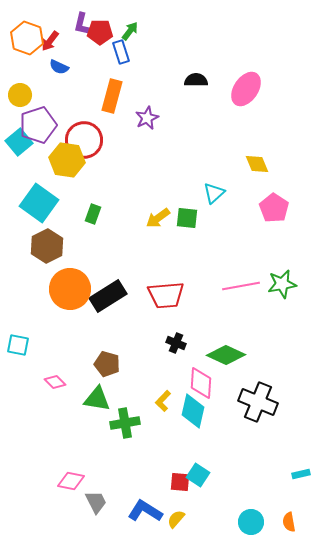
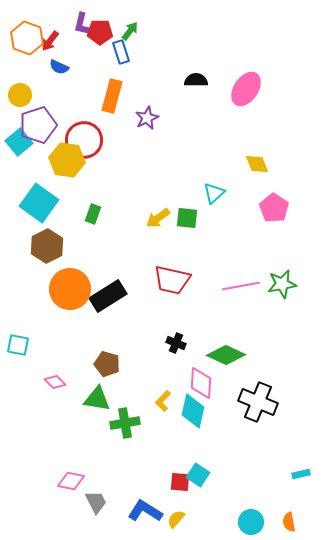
red trapezoid at (166, 295): moved 6 px right, 15 px up; rotated 18 degrees clockwise
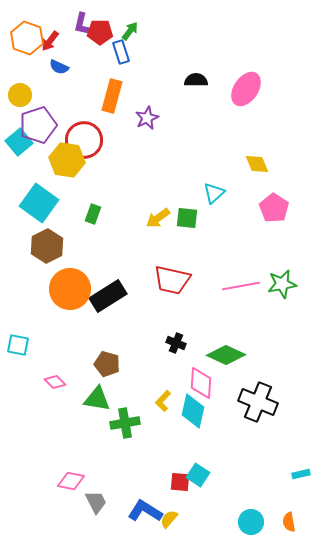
yellow semicircle at (176, 519): moved 7 px left
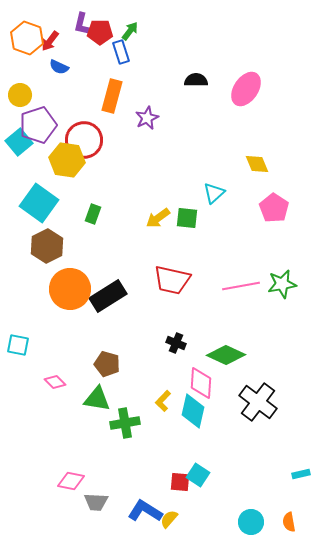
black cross at (258, 402): rotated 15 degrees clockwise
gray trapezoid at (96, 502): rotated 120 degrees clockwise
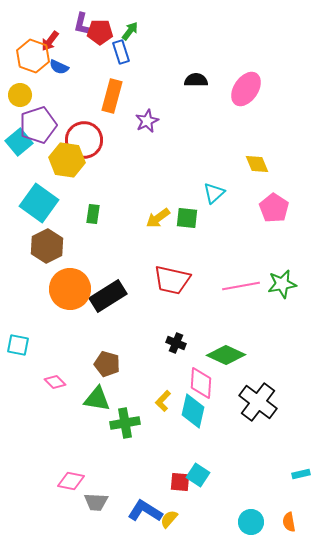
orange hexagon at (27, 38): moved 6 px right, 18 px down
purple star at (147, 118): moved 3 px down
green rectangle at (93, 214): rotated 12 degrees counterclockwise
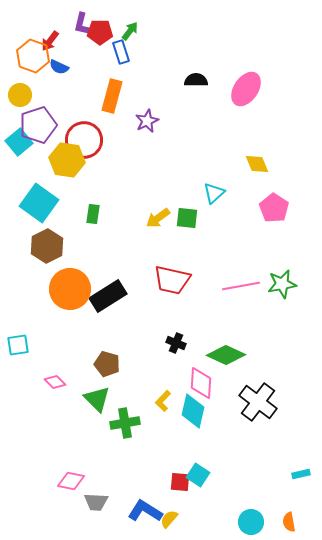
cyan square at (18, 345): rotated 20 degrees counterclockwise
green triangle at (97, 399): rotated 36 degrees clockwise
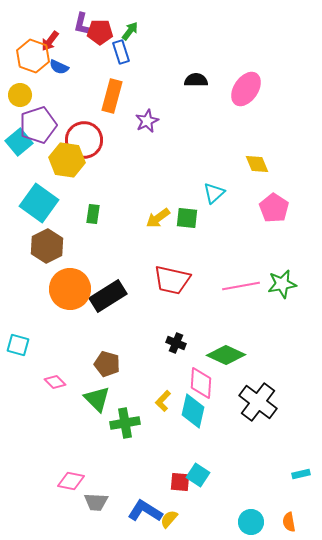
cyan square at (18, 345): rotated 25 degrees clockwise
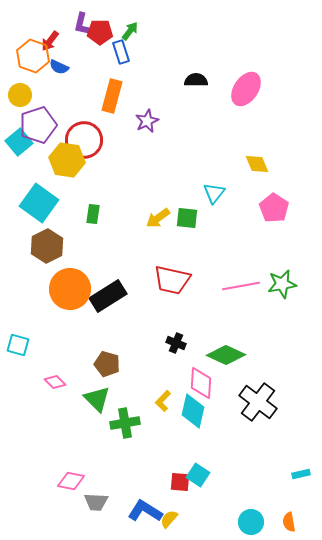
cyan triangle at (214, 193): rotated 10 degrees counterclockwise
